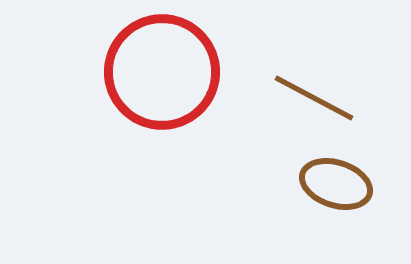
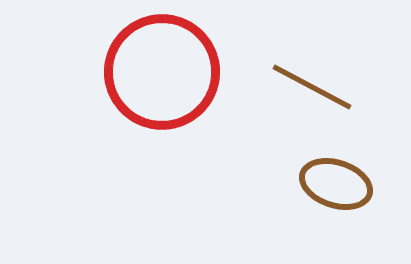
brown line: moved 2 px left, 11 px up
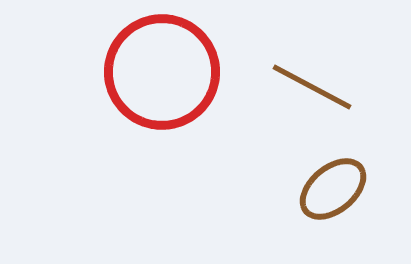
brown ellipse: moved 3 px left, 5 px down; rotated 58 degrees counterclockwise
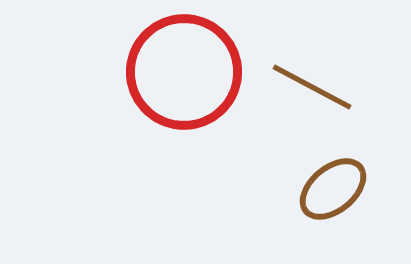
red circle: moved 22 px right
